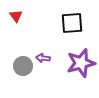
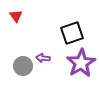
black square: moved 10 px down; rotated 15 degrees counterclockwise
purple star: rotated 16 degrees counterclockwise
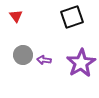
black square: moved 16 px up
purple arrow: moved 1 px right, 2 px down
gray circle: moved 11 px up
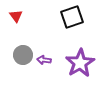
purple star: moved 1 px left
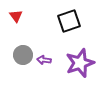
black square: moved 3 px left, 4 px down
purple star: rotated 12 degrees clockwise
